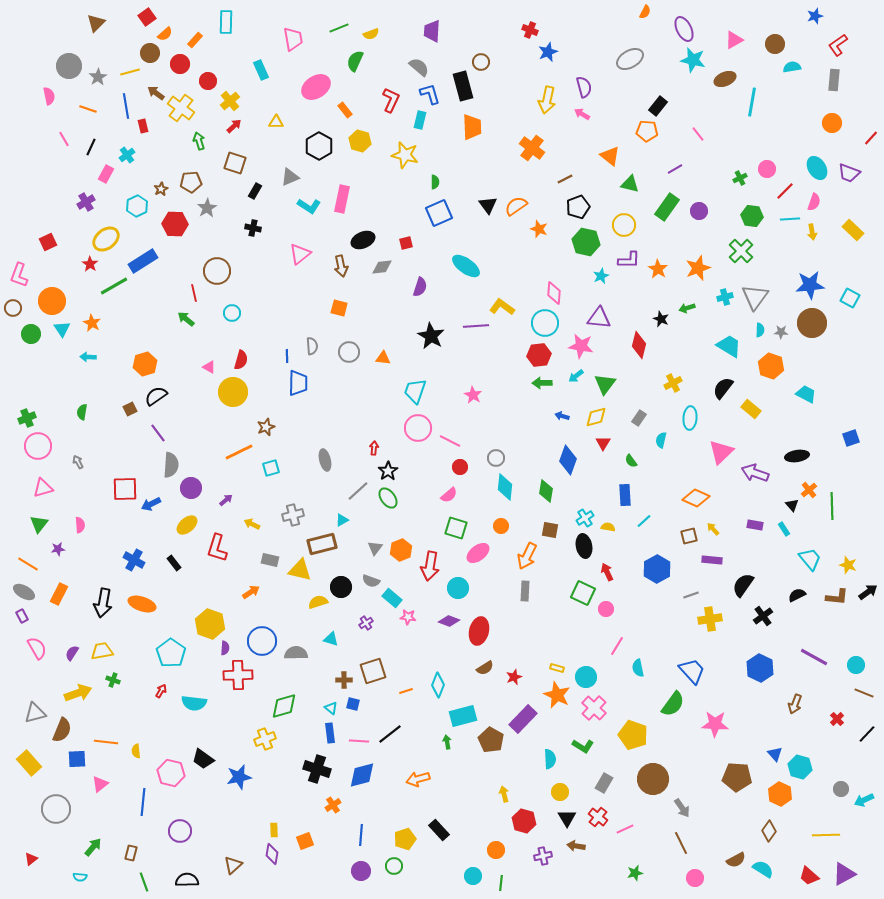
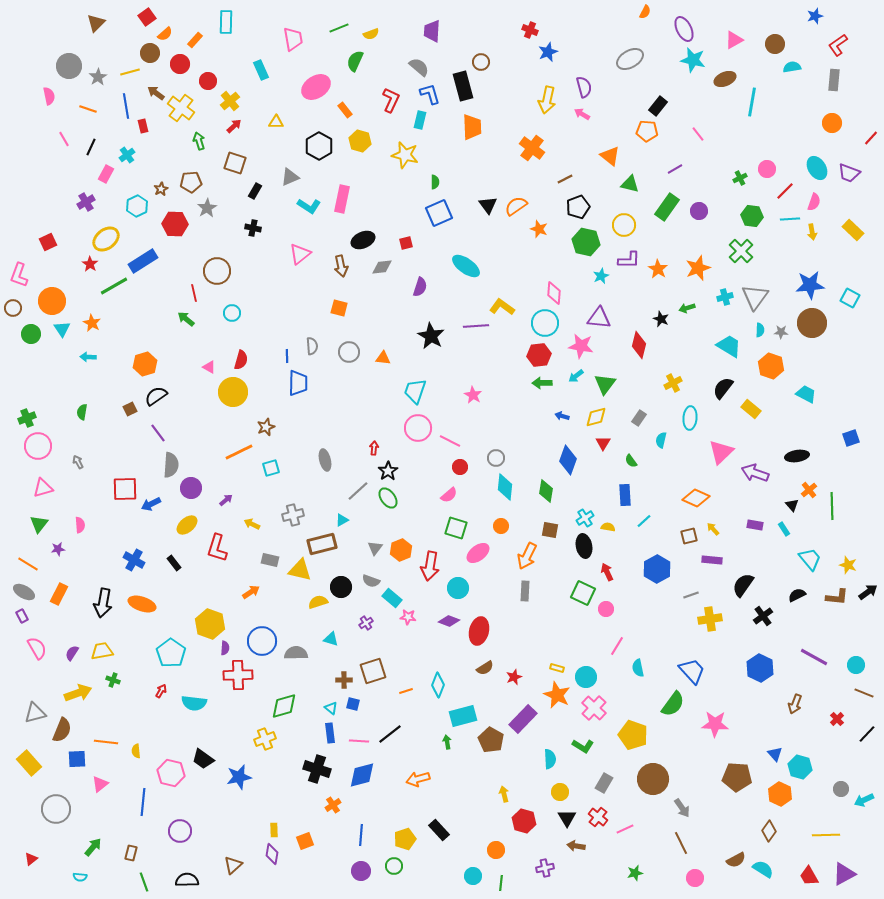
purple cross at (543, 856): moved 2 px right, 12 px down
red trapezoid at (809, 876): rotated 20 degrees clockwise
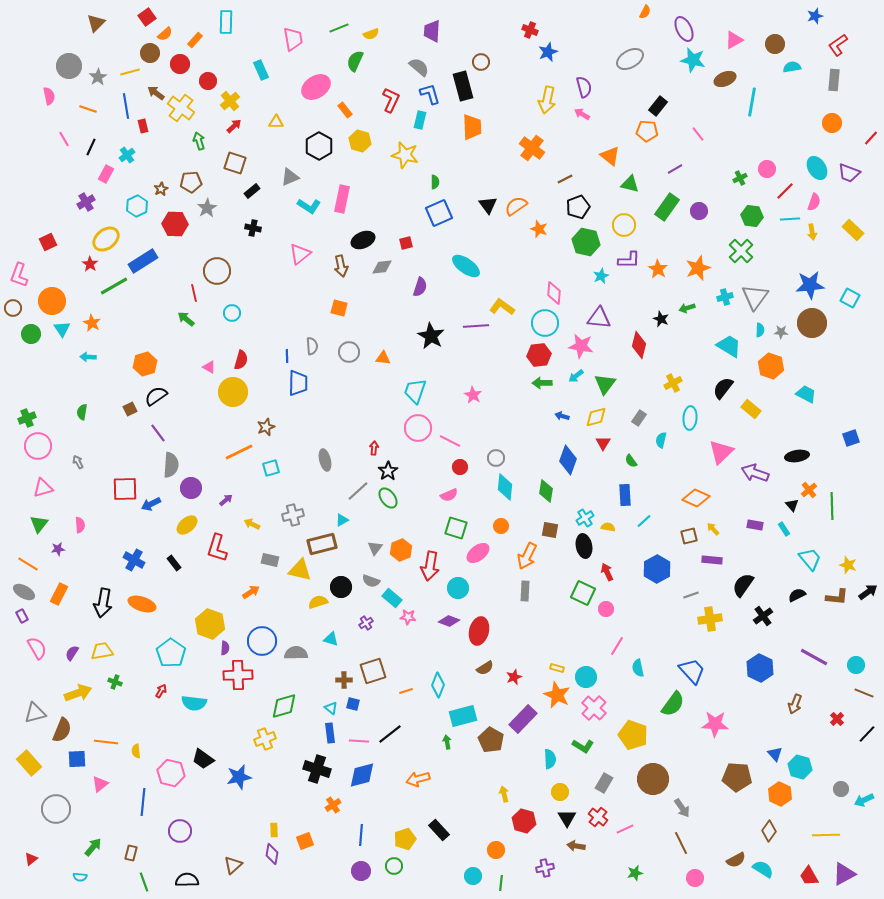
black rectangle at (255, 191): moved 3 px left; rotated 21 degrees clockwise
pink semicircle at (449, 495): rotated 18 degrees clockwise
green cross at (113, 680): moved 2 px right, 2 px down
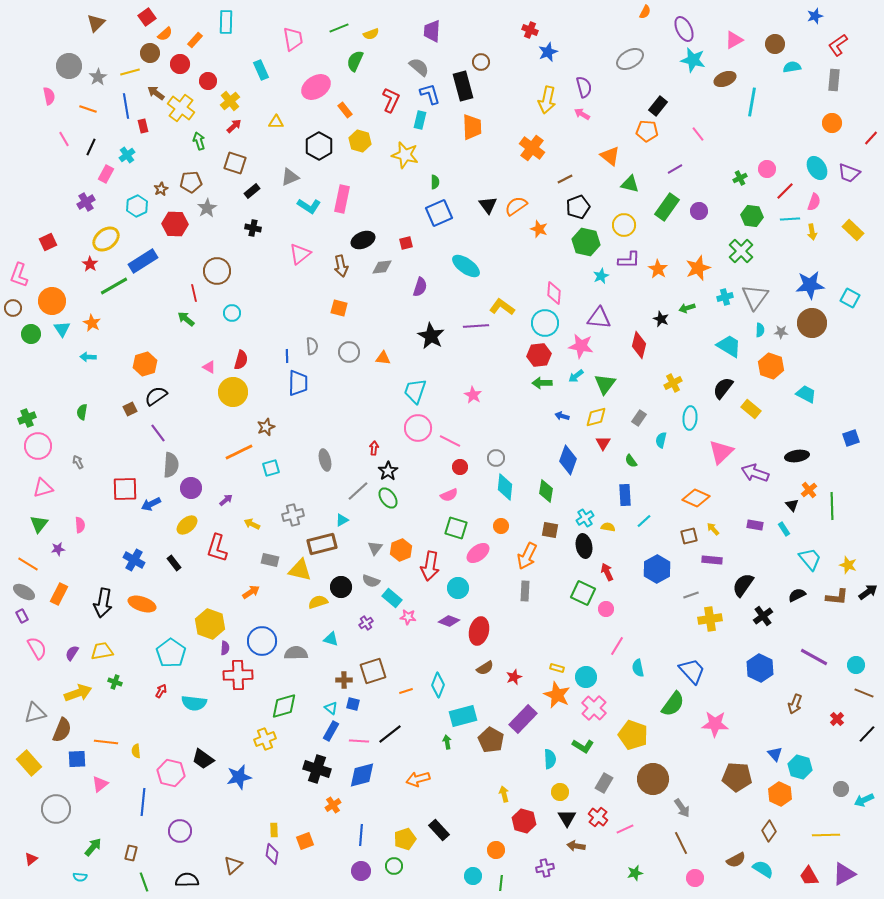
blue rectangle at (330, 733): moved 1 px right, 2 px up; rotated 36 degrees clockwise
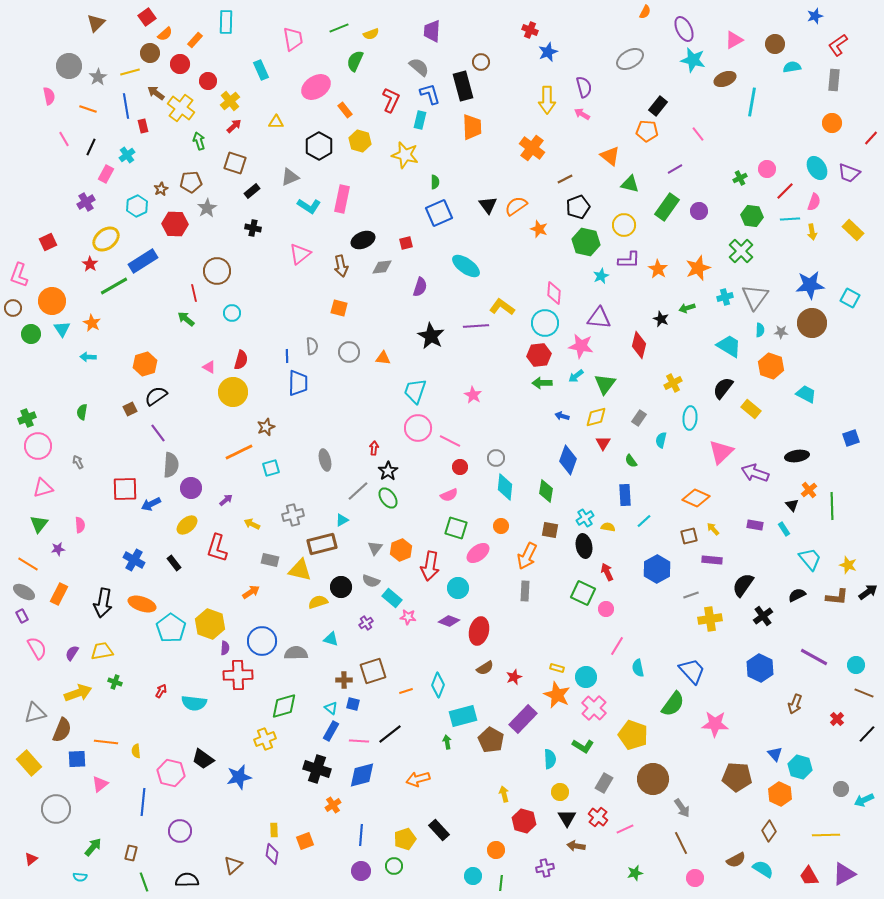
yellow arrow at (547, 100): rotated 12 degrees counterclockwise
cyan pentagon at (171, 653): moved 25 px up
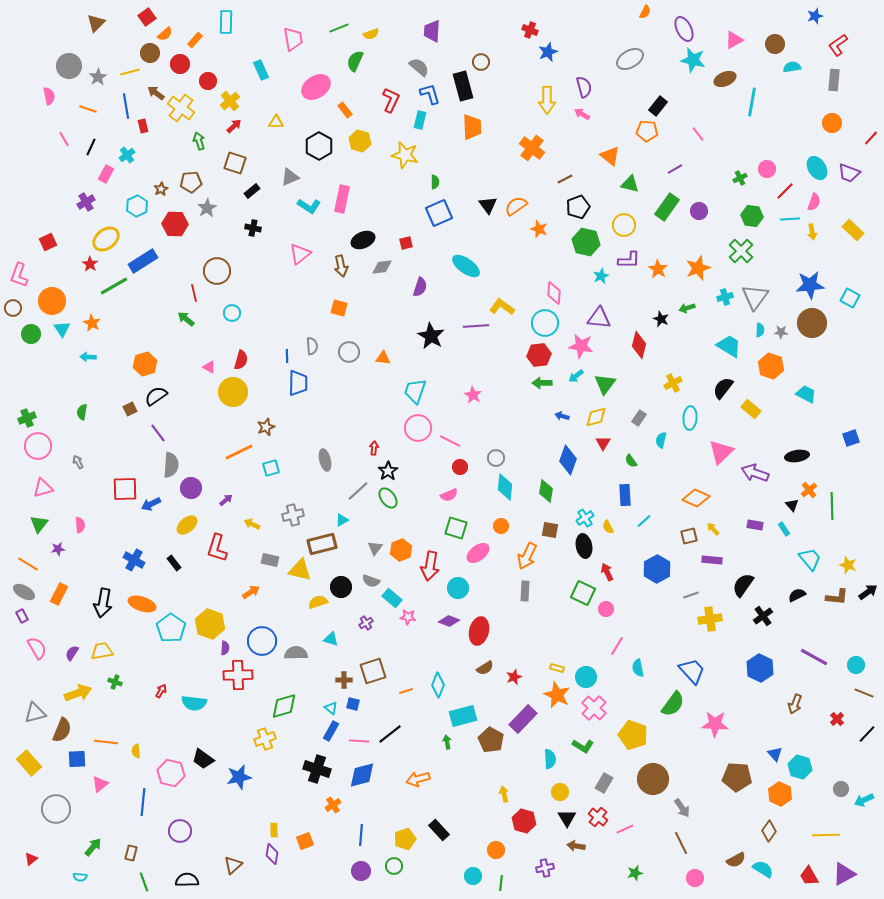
yellow semicircle at (608, 527): rotated 128 degrees counterclockwise
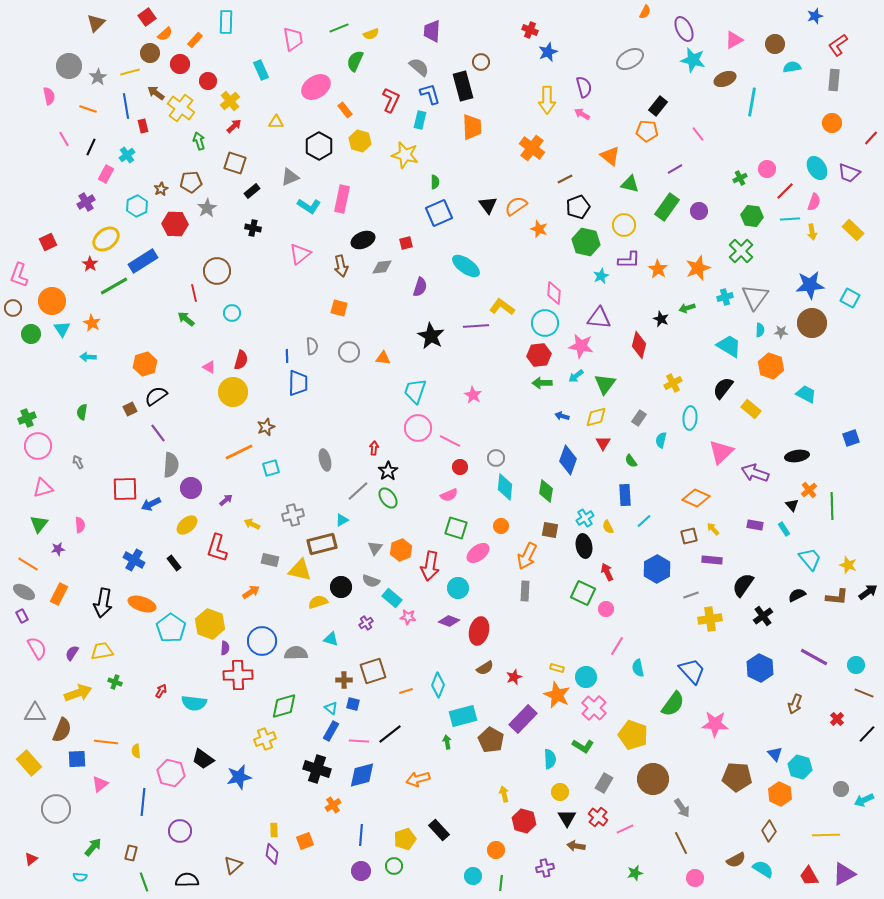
gray triangle at (35, 713): rotated 15 degrees clockwise
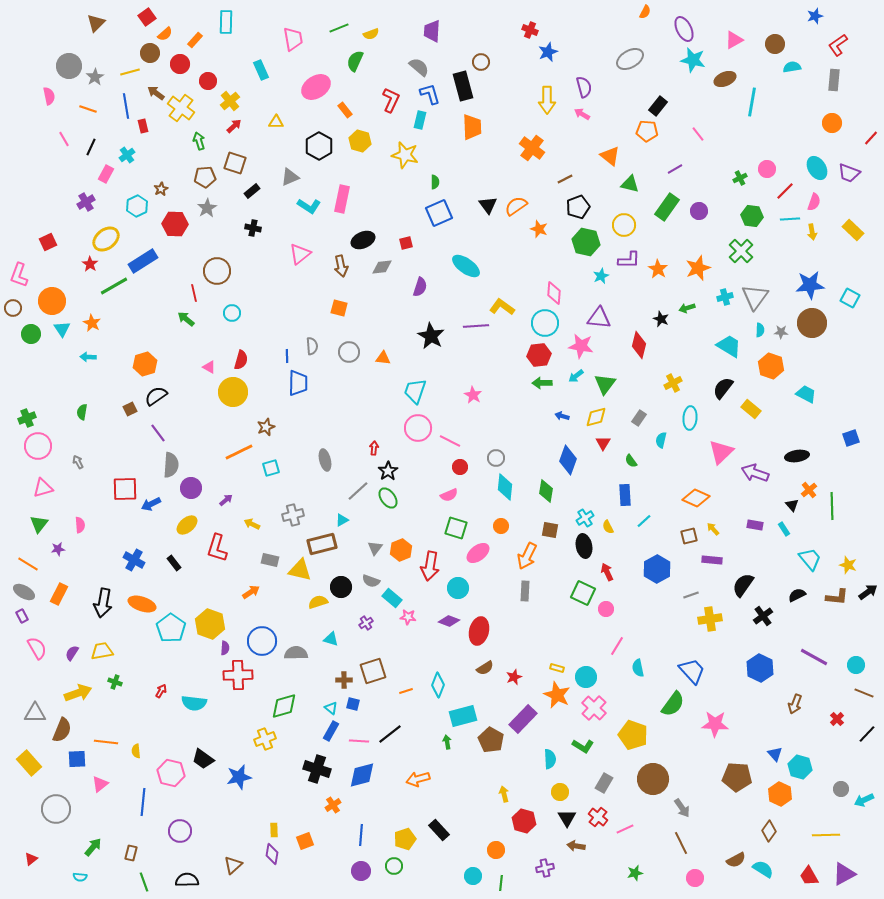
gray star at (98, 77): moved 3 px left
brown pentagon at (191, 182): moved 14 px right, 5 px up
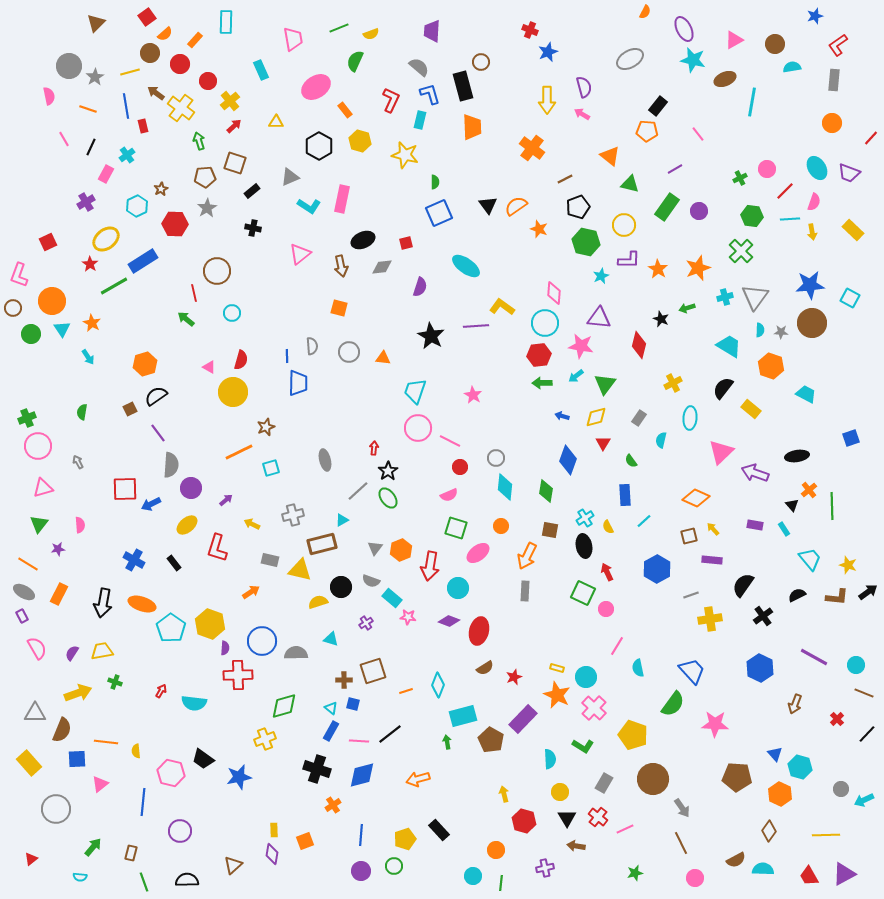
cyan arrow at (88, 357): rotated 126 degrees counterclockwise
cyan semicircle at (763, 869): rotated 30 degrees counterclockwise
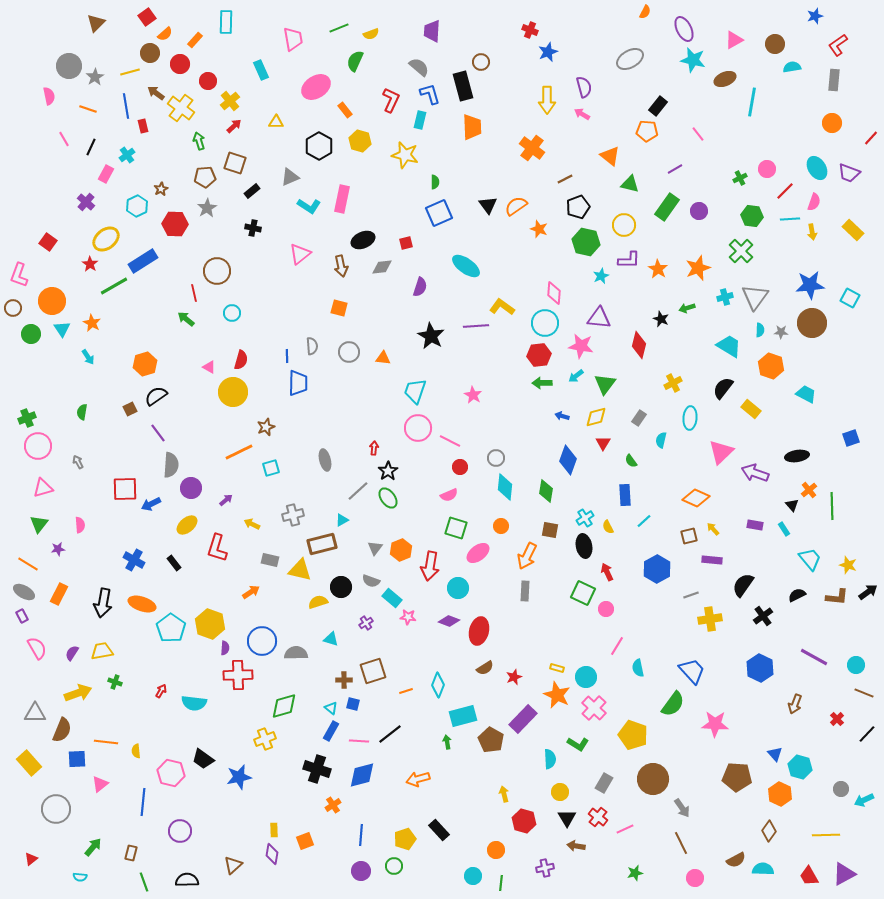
purple cross at (86, 202): rotated 18 degrees counterclockwise
red square at (48, 242): rotated 30 degrees counterclockwise
green L-shape at (583, 746): moved 5 px left, 2 px up
